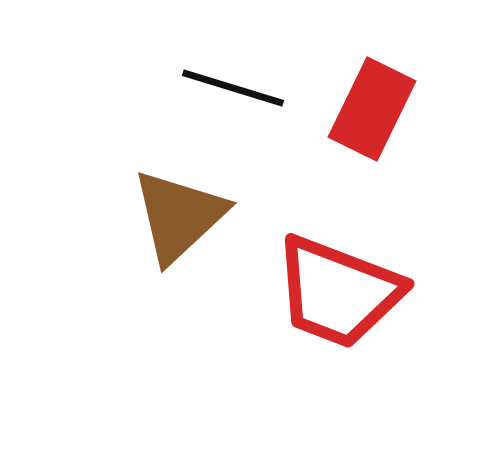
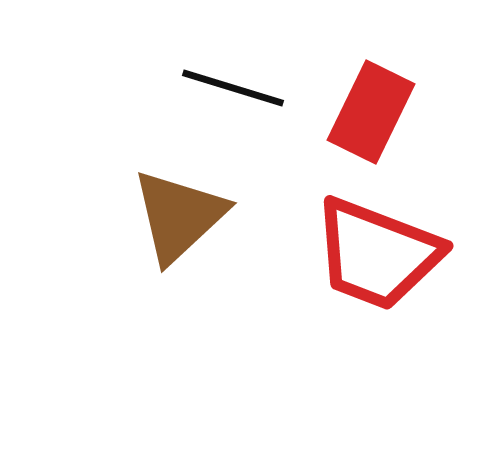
red rectangle: moved 1 px left, 3 px down
red trapezoid: moved 39 px right, 38 px up
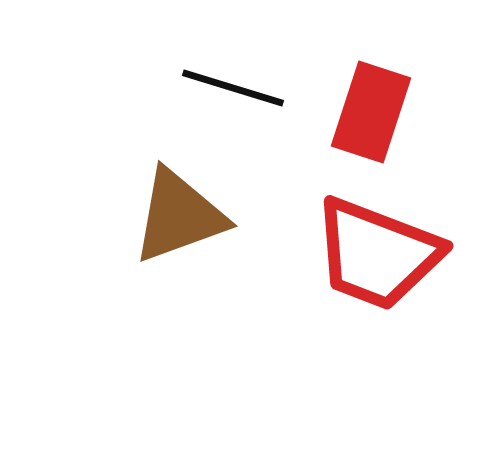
red rectangle: rotated 8 degrees counterclockwise
brown triangle: rotated 23 degrees clockwise
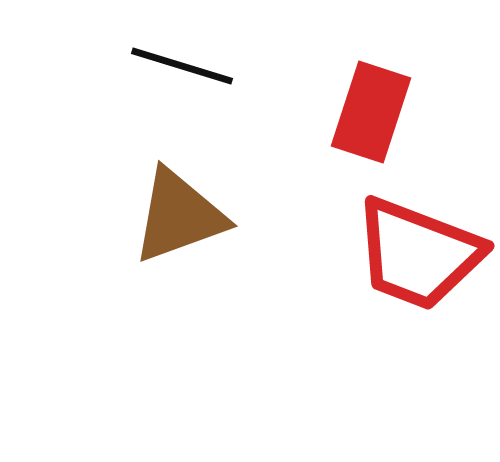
black line: moved 51 px left, 22 px up
red trapezoid: moved 41 px right
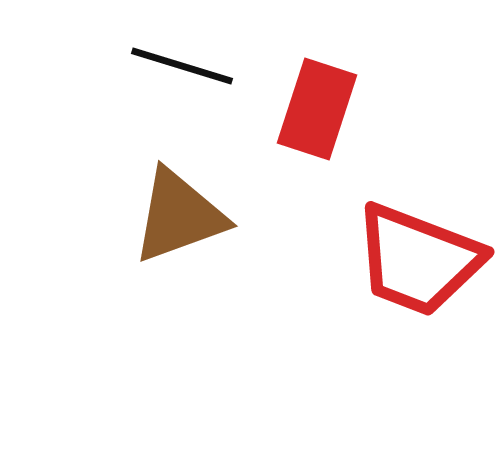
red rectangle: moved 54 px left, 3 px up
red trapezoid: moved 6 px down
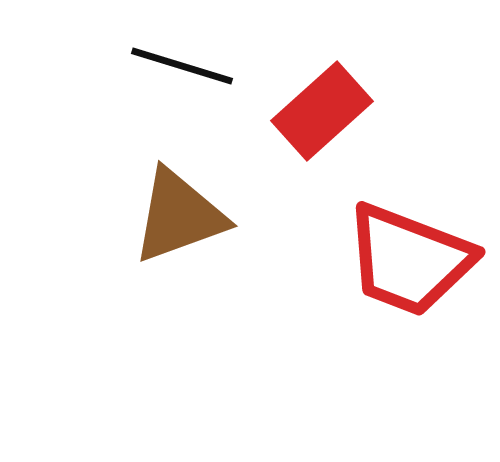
red rectangle: moved 5 px right, 2 px down; rotated 30 degrees clockwise
red trapezoid: moved 9 px left
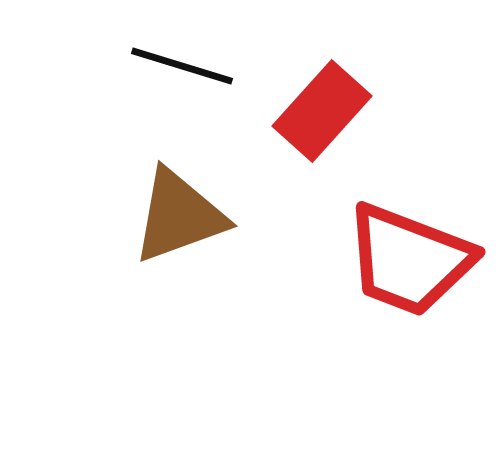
red rectangle: rotated 6 degrees counterclockwise
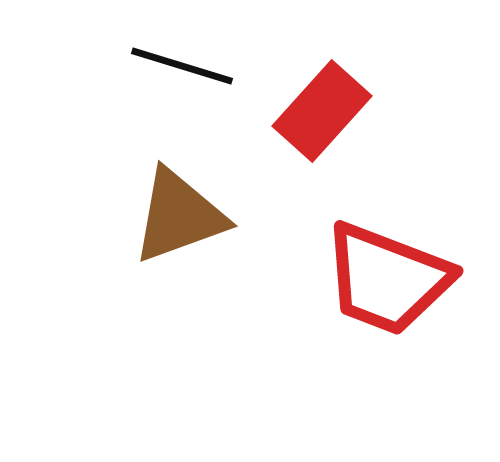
red trapezoid: moved 22 px left, 19 px down
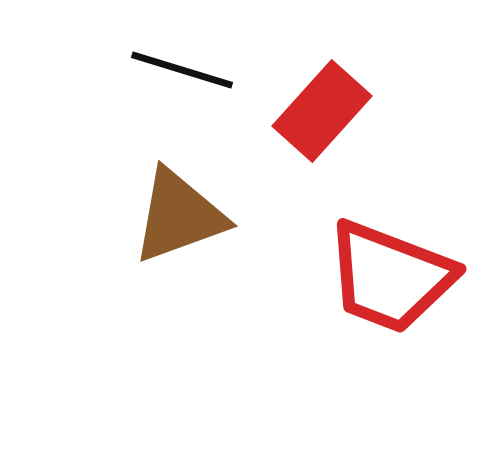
black line: moved 4 px down
red trapezoid: moved 3 px right, 2 px up
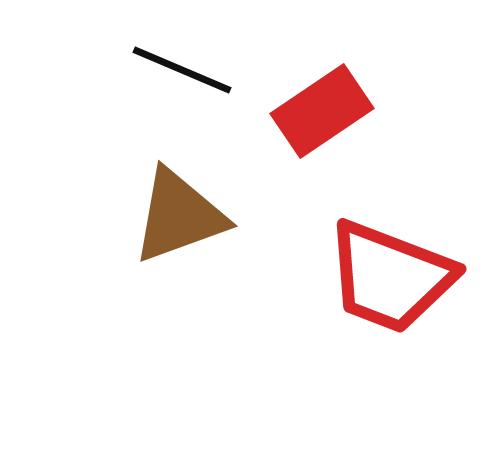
black line: rotated 6 degrees clockwise
red rectangle: rotated 14 degrees clockwise
